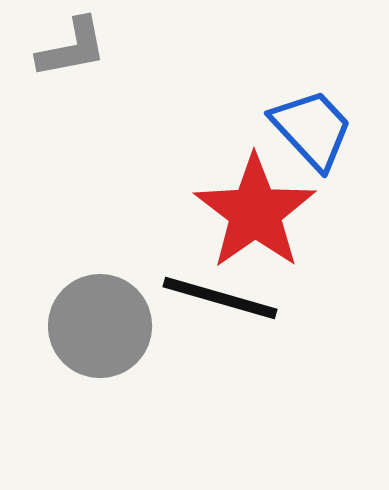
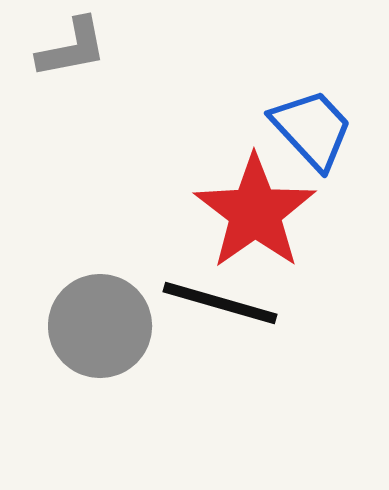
black line: moved 5 px down
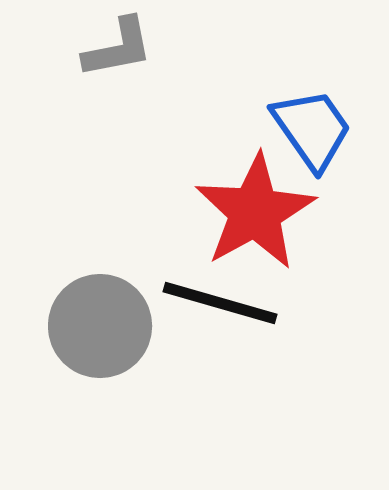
gray L-shape: moved 46 px right
blue trapezoid: rotated 8 degrees clockwise
red star: rotated 6 degrees clockwise
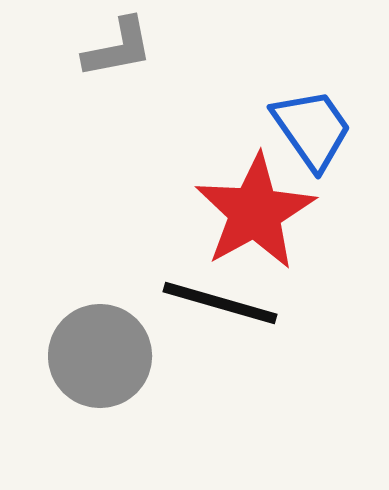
gray circle: moved 30 px down
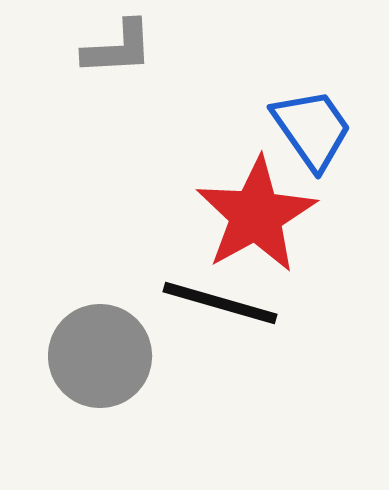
gray L-shape: rotated 8 degrees clockwise
red star: moved 1 px right, 3 px down
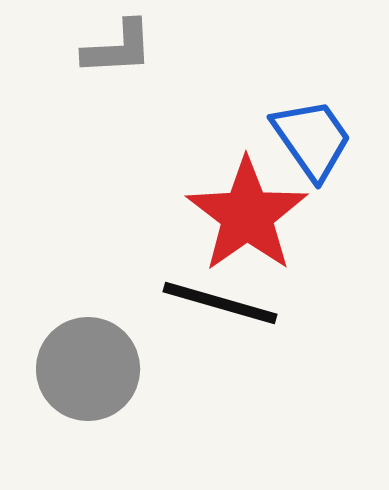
blue trapezoid: moved 10 px down
red star: moved 9 px left; rotated 6 degrees counterclockwise
gray circle: moved 12 px left, 13 px down
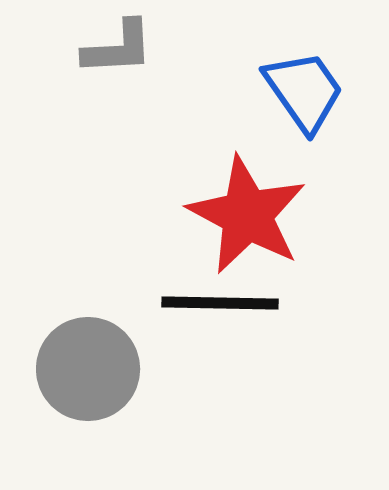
blue trapezoid: moved 8 px left, 48 px up
red star: rotated 9 degrees counterclockwise
black line: rotated 15 degrees counterclockwise
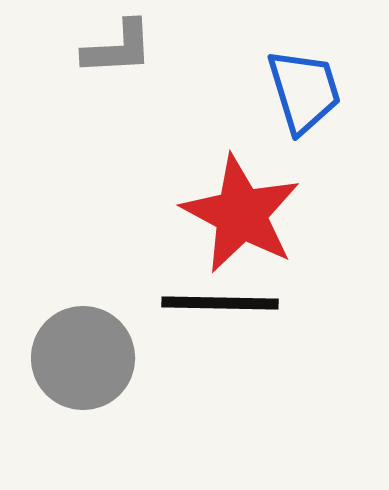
blue trapezoid: rotated 18 degrees clockwise
red star: moved 6 px left, 1 px up
gray circle: moved 5 px left, 11 px up
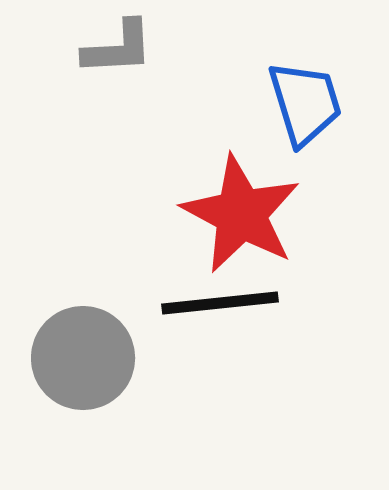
blue trapezoid: moved 1 px right, 12 px down
black line: rotated 7 degrees counterclockwise
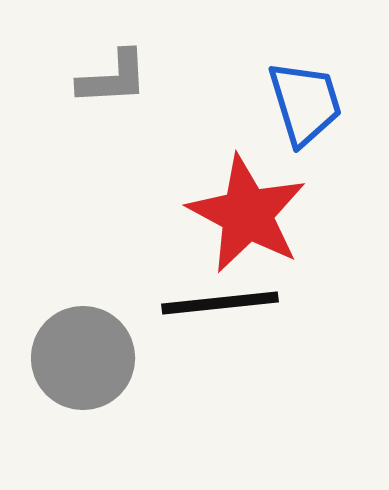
gray L-shape: moved 5 px left, 30 px down
red star: moved 6 px right
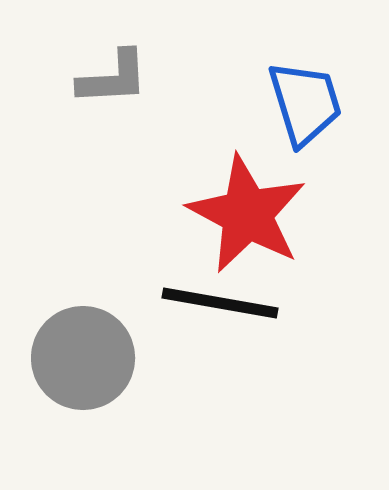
black line: rotated 16 degrees clockwise
